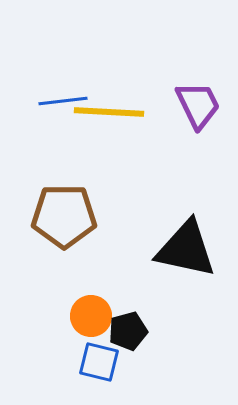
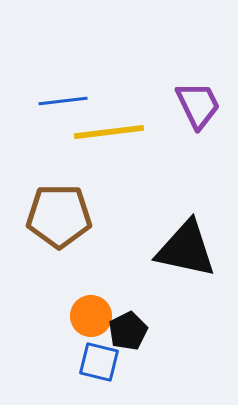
yellow line: moved 20 px down; rotated 10 degrees counterclockwise
brown pentagon: moved 5 px left
black pentagon: rotated 12 degrees counterclockwise
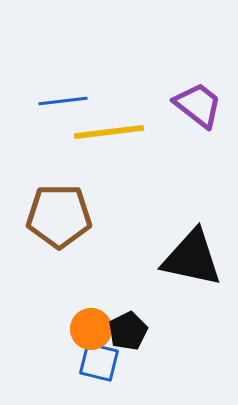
purple trapezoid: rotated 26 degrees counterclockwise
black triangle: moved 6 px right, 9 px down
orange circle: moved 13 px down
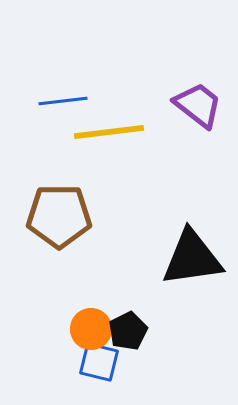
black triangle: rotated 20 degrees counterclockwise
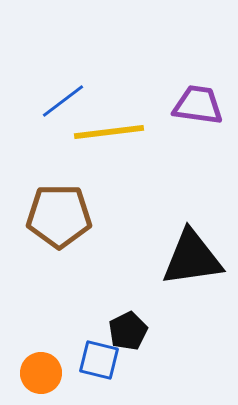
blue line: rotated 30 degrees counterclockwise
purple trapezoid: rotated 30 degrees counterclockwise
orange circle: moved 50 px left, 44 px down
blue square: moved 2 px up
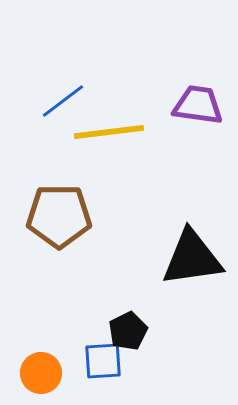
blue square: moved 4 px right, 1 px down; rotated 18 degrees counterclockwise
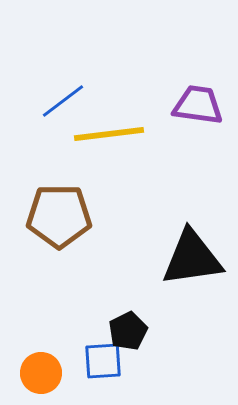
yellow line: moved 2 px down
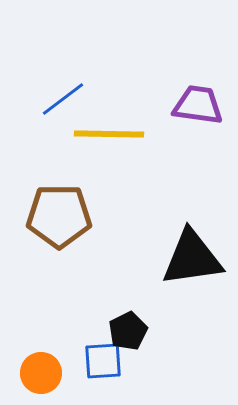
blue line: moved 2 px up
yellow line: rotated 8 degrees clockwise
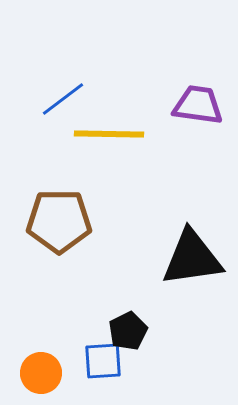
brown pentagon: moved 5 px down
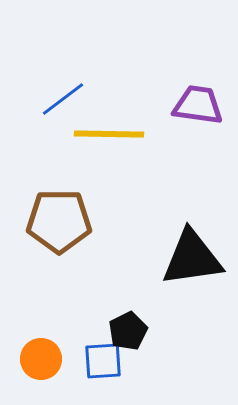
orange circle: moved 14 px up
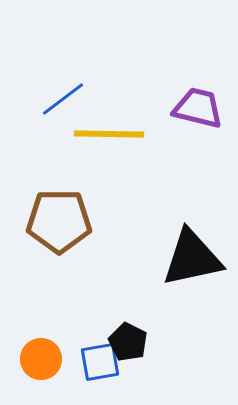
purple trapezoid: moved 3 px down; rotated 6 degrees clockwise
black triangle: rotated 4 degrees counterclockwise
black pentagon: moved 11 px down; rotated 18 degrees counterclockwise
blue square: moved 3 px left, 1 px down; rotated 6 degrees counterclockwise
